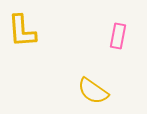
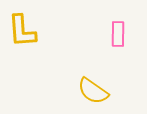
pink rectangle: moved 2 px up; rotated 10 degrees counterclockwise
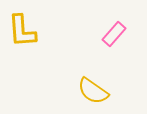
pink rectangle: moved 4 px left; rotated 40 degrees clockwise
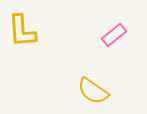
pink rectangle: moved 1 px down; rotated 10 degrees clockwise
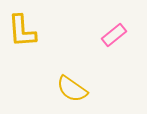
yellow semicircle: moved 21 px left, 2 px up
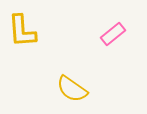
pink rectangle: moved 1 px left, 1 px up
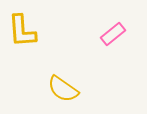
yellow semicircle: moved 9 px left
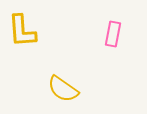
pink rectangle: rotated 40 degrees counterclockwise
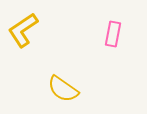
yellow L-shape: moved 1 px right, 1 px up; rotated 60 degrees clockwise
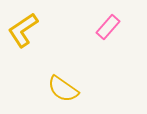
pink rectangle: moved 5 px left, 7 px up; rotated 30 degrees clockwise
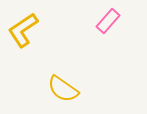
pink rectangle: moved 6 px up
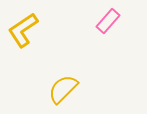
yellow semicircle: rotated 100 degrees clockwise
